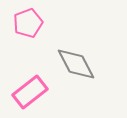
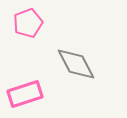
pink rectangle: moved 5 px left, 2 px down; rotated 20 degrees clockwise
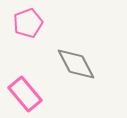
pink rectangle: rotated 68 degrees clockwise
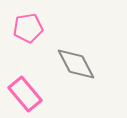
pink pentagon: moved 5 px down; rotated 12 degrees clockwise
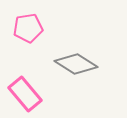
gray diamond: rotated 30 degrees counterclockwise
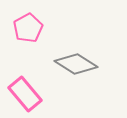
pink pentagon: rotated 20 degrees counterclockwise
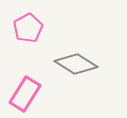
pink rectangle: rotated 72 degrees clockwise
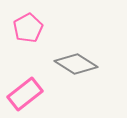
pink rectangle: rotated 20 degrees clockwise
